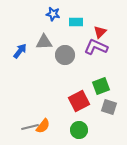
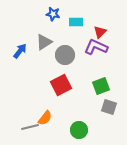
gray triangle: rotated 30 degrees counterclockwise
red square: moved 18 px left, 16 px up
orange semicircle: moved 2 px right, 8 px up
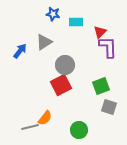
purple L-shape: moved 12 px right; rotated 65 degrees clockwise
gray circle: moved 10 px down
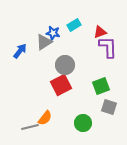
blue star: moved 19 px down
cyan rectangle: moved 2 px left, 3 px down; rotated 32 degrees counterclockwise
red triangle: rotated 24 degrees clockwise
green circle: moved 4 px right, 7 px up
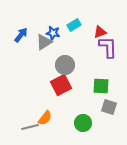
blue arrow: moved 1 px right, 16 px up
green square: rotated 24 degrees clockwise
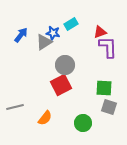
cyan rectangle: moved 3 px left, 1 px up
green square: moved 3 px right, 2 px down
gray line: moved 15 px left, 20 px up
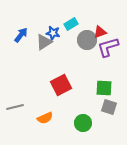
purple L-shape: rotated 105 degrees counterclockwise
gray circle: moved 22 px right, 25 px up
orange semicircle: rotated 28 degrees clockwise
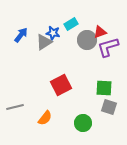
orange semicircle: rotated 28 degrees counterclockwise
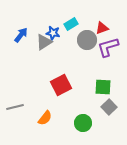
red triangle: moved 2 px right, 4 px up
green square: moved 1 px left, 1 px up
gray square: rotated 28 degrees clockwise
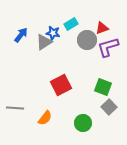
green square: rotated 18 degrees clockwise
gray line: moved 1 px down; rotated 18 degrees clockwise
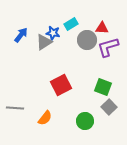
red triangle: rotated 24 degrees clockwise
green circle: moved 2 px right, 2 px up
